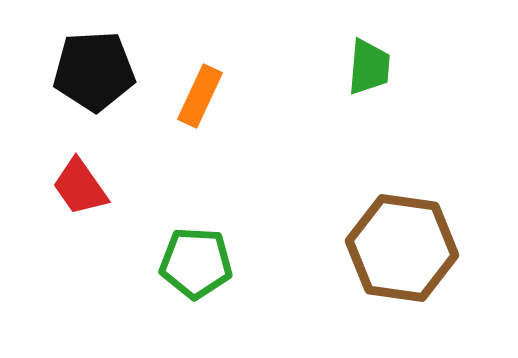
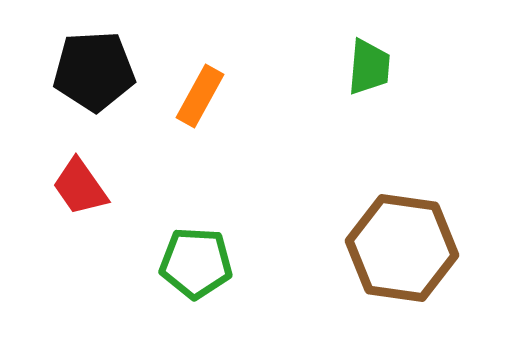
orange rectangle: rotated 4 degrees clockwise
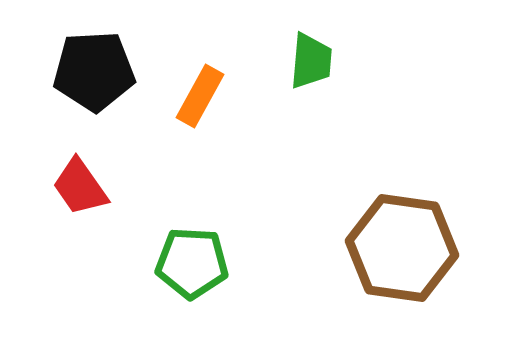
green trapezoid: moved 58 px left, 6 px up
green pentagon: moved 4 px left
